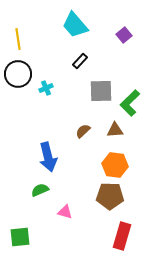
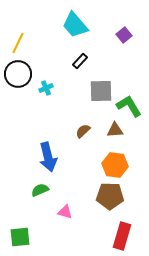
yellow line: moved 4 px down; rotated 35 degrees clockwise
green L-shape: moved 1 px left, 3 px down; rotated 104 degrees clockwise
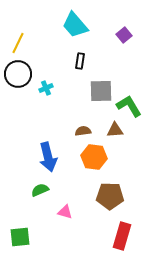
black rectangle: rotated 35 degrees counterclockwise
brown semicircle: rotated 35 degrees clockwise
orange hexagon: moved 21 px left, 8 px up
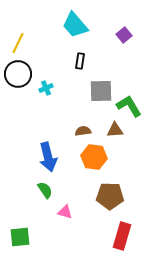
green semicircle: moved 5 px right; rotated 78 degrees clockwise
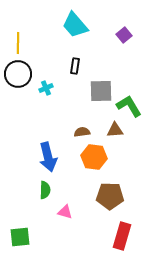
yellow line: rotated 25 degrees counterclockwise
black rectangle: moved 5 px left, 5 px down
brown semicircle: moved 1 px left, 1 px down
green semicircle: rotated 36 degrees clockwise
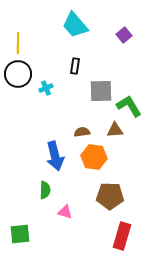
blue arrow: moved 7 px right, 1 px up
green square: moved 3 px up
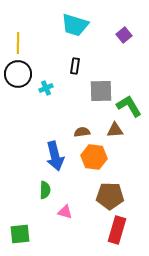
cyan trapezoid: rotated 32 degrees counterclockwise
red rectangle: moved 5 px left, 6 px up
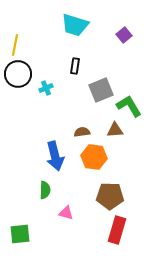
yellow line: moved 3 px left, 2 px down; rotated 10 degrees clockwise
gray square: moved 1 px up; rotated 20 degrees counterclockwise
pink triangle: moved 1 px right, 1 px down
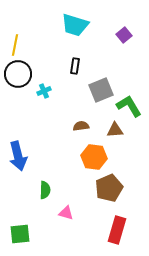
cyan cross: moved 2 px left, 3 px down
brown semicircle: moved 1 px left, 6 px up
blue arrow: moved 37 px left
brown pentagon: moved 1 px left, 8 px up; rotated 24 degrees counterclockwise
